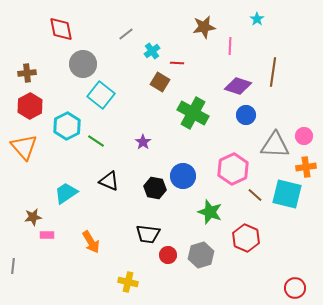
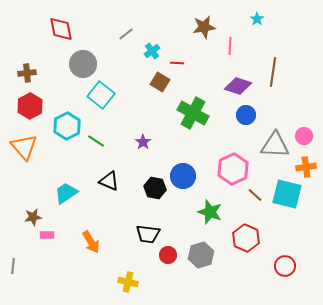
red circle at (295, 288): moved 10 px left, 22 px up
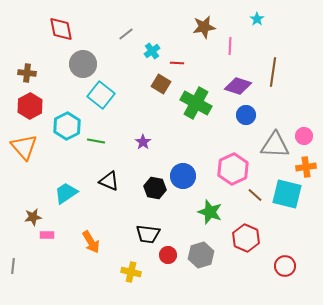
brown cross at (27, 73): rotated 12 degrees clockwise
brown square at (160, 82): moved 1 px right, 2 px down
green cross at (193, 113): moved 3 px right, 10 px up
green line at (96, 141): rotated 24 degrees counterclockwise
yellow cross at (128, 282): moved 3 px right, 10 px up
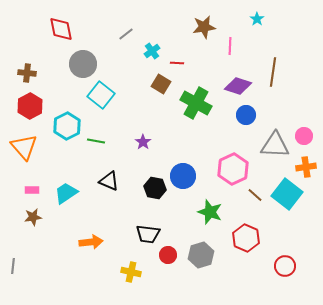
cyan square at (287, 194): rotated 24 degrees clockwise
pink rectangle at (47, 235): moved 15 px left, 45 px up
orange arrow at (91, 242): rotated 65 degrees counterclockwise
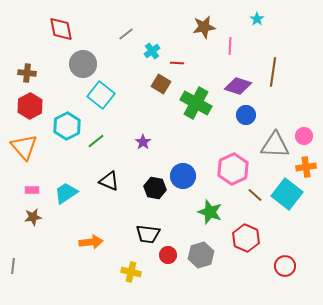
green line at (96, 141): rotated 48 degrees counterclockwise
